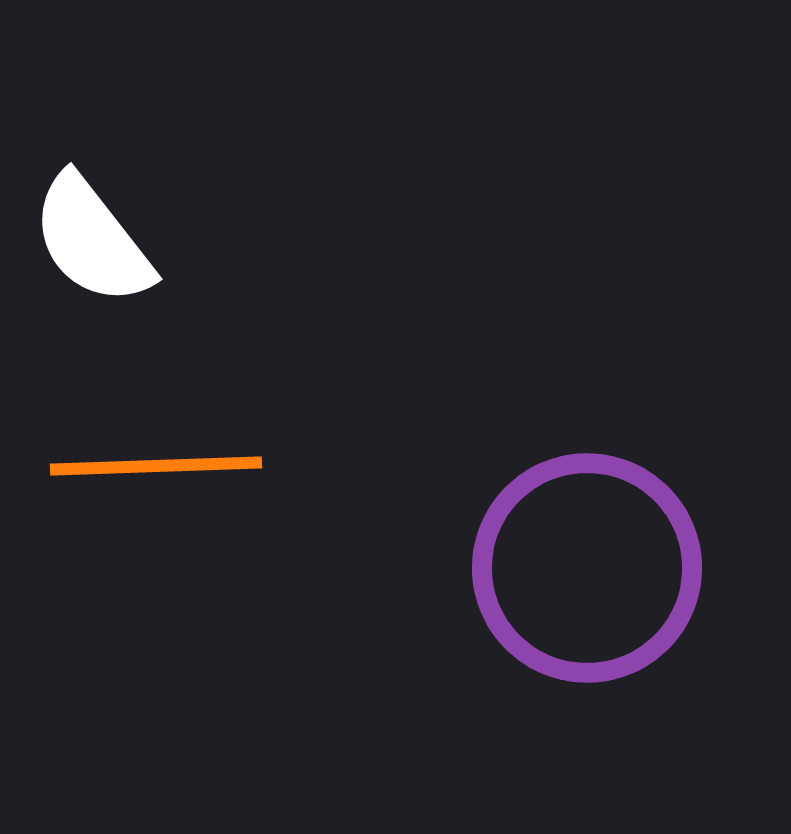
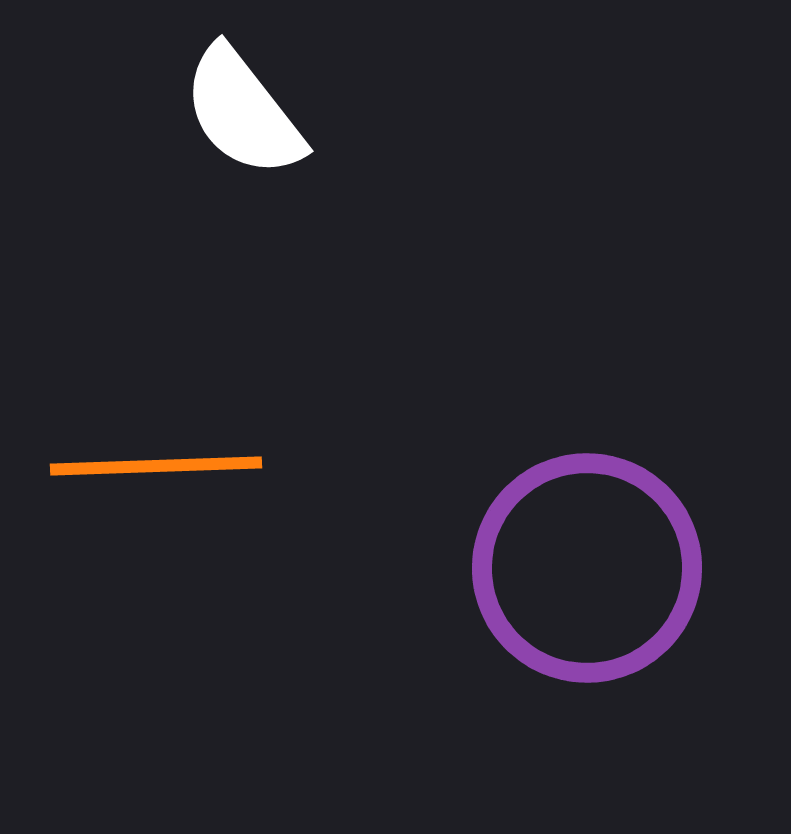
white semicircle: moved 151 px right, 128 px up
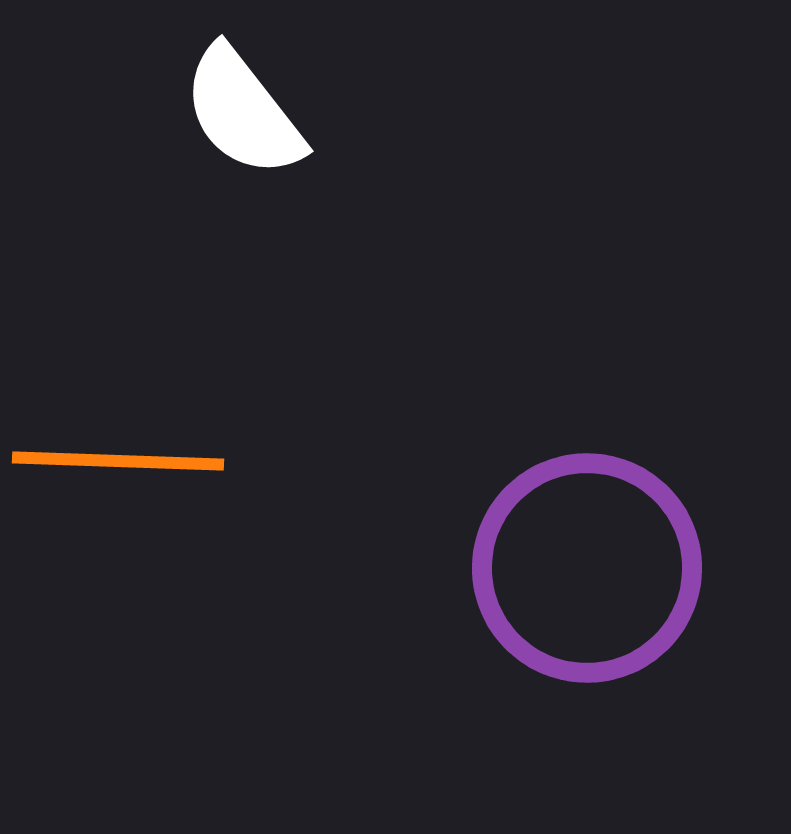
orange line: moved 38 px left, 5 px up; rotated 4 degrees clockwise
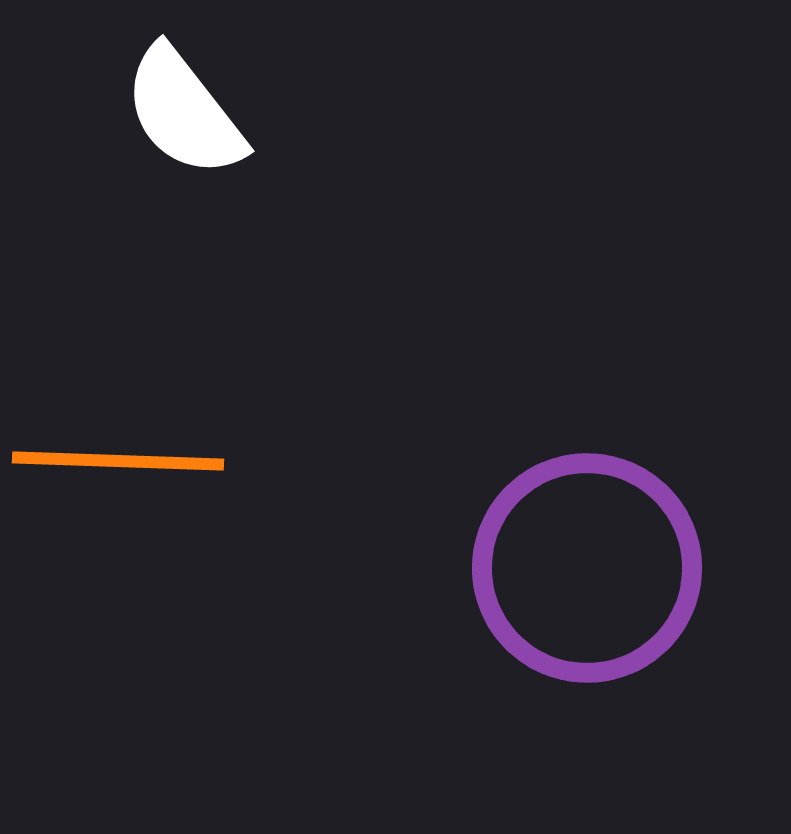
white semicircle: moved 59 px left
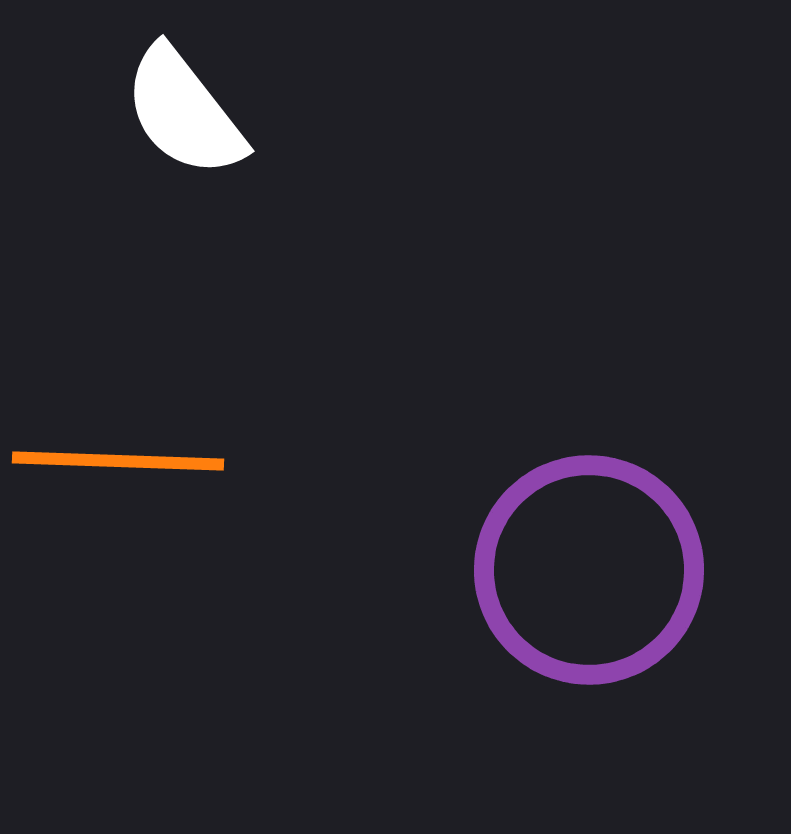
purple circle: moved 2 px right, 2 px down
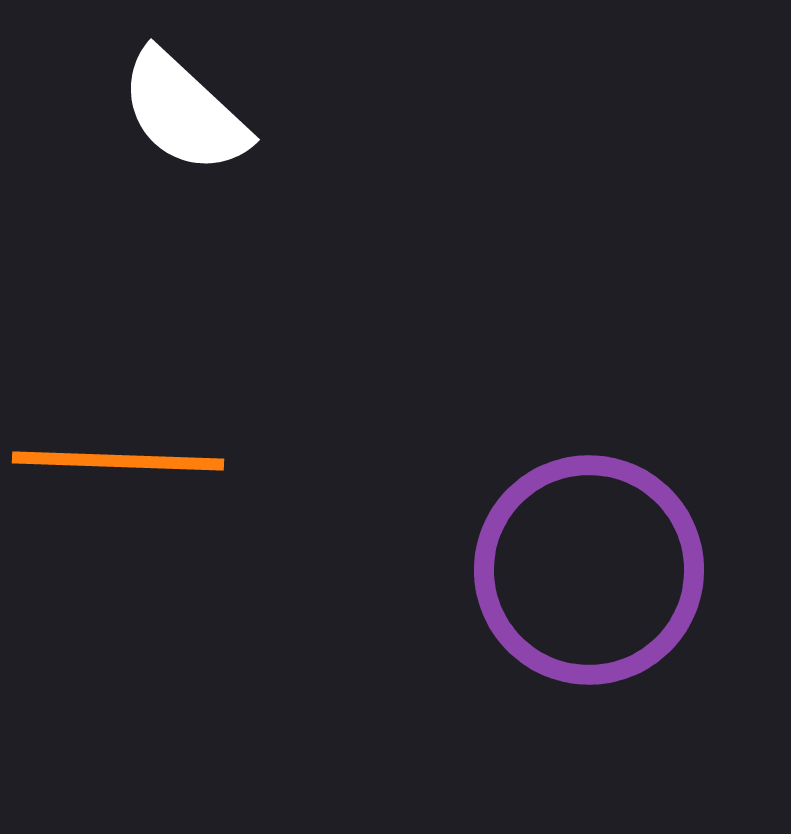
white semicircle: rotated 9 degrees counterclockwise
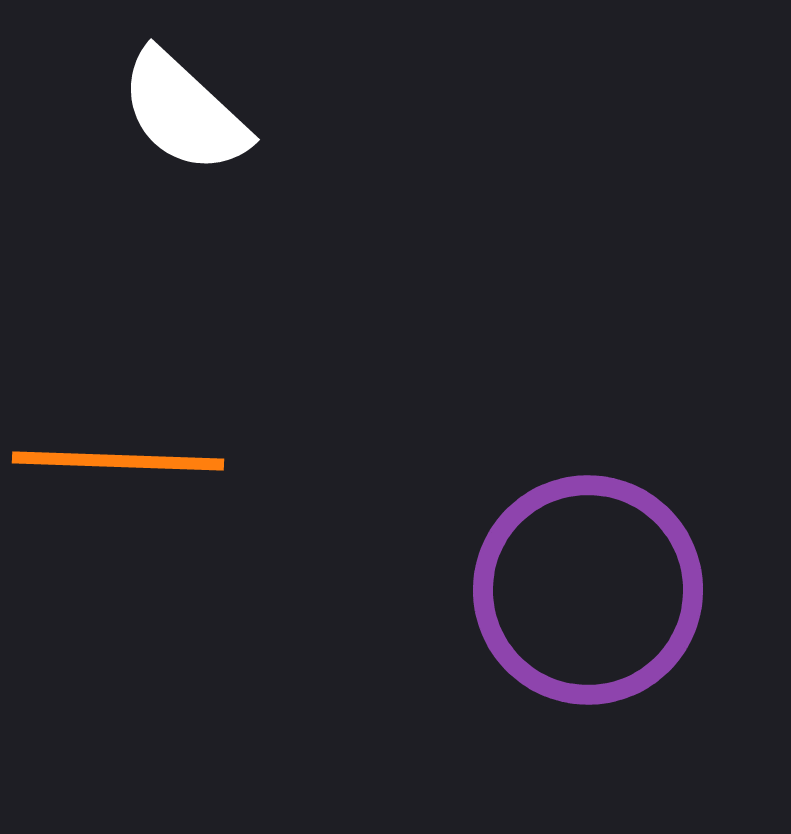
purple circle: moved 1 px left, 20 px down
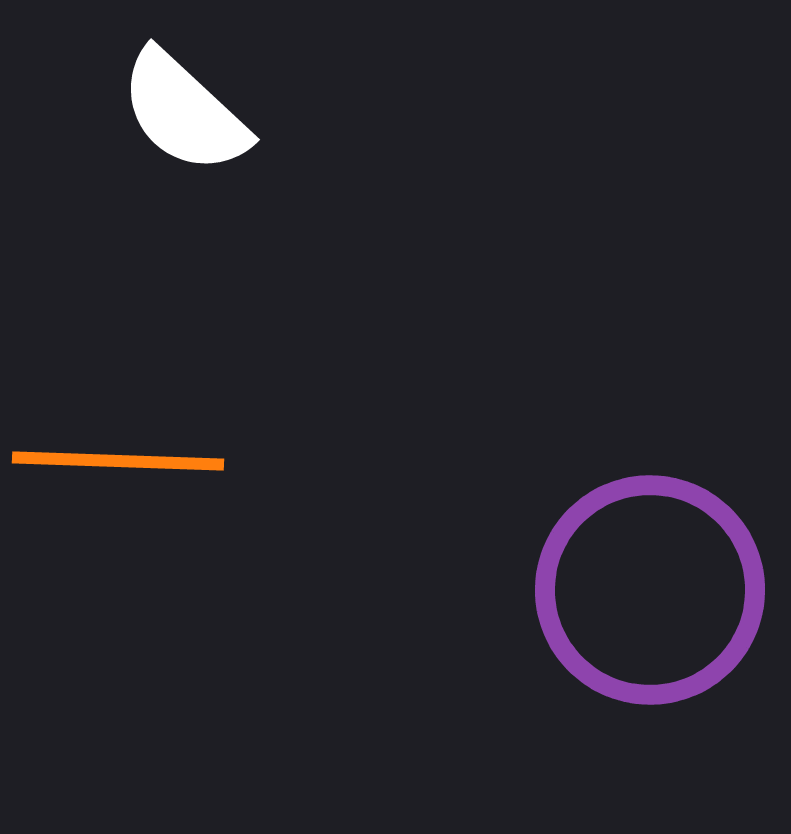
purple circle: moved 62 px right
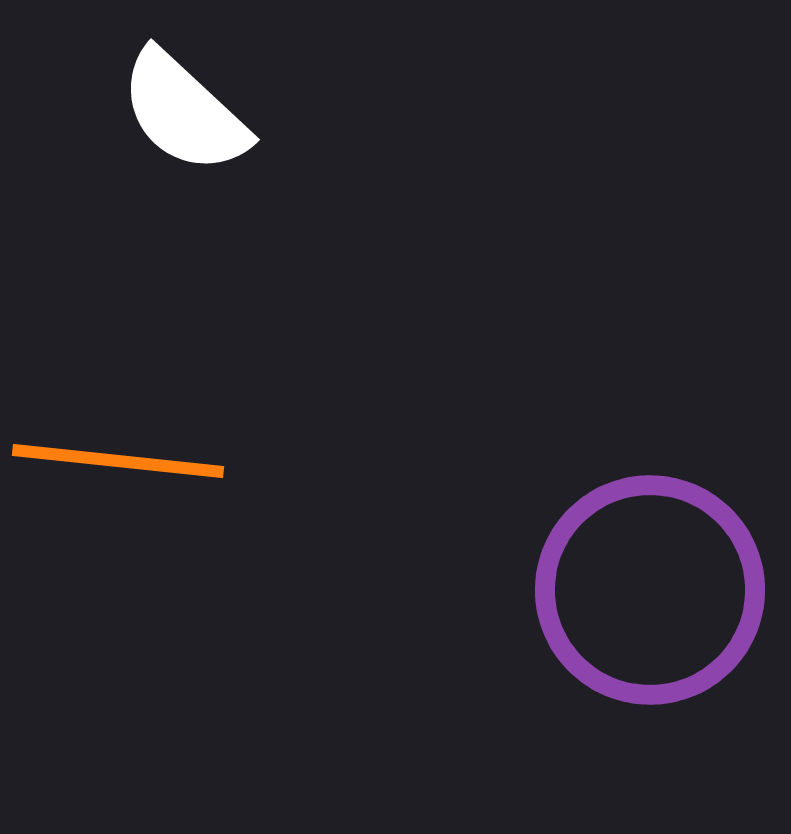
orange line: rotated 4 degrees clockwise
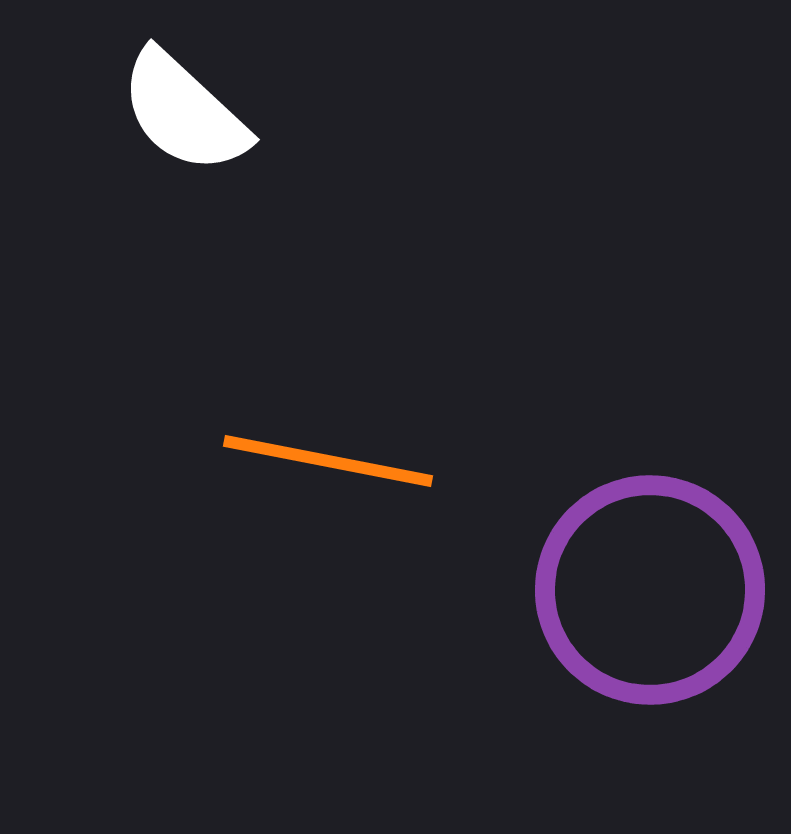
orange line: moved 210 px right; rotated 5 degrees clockwise
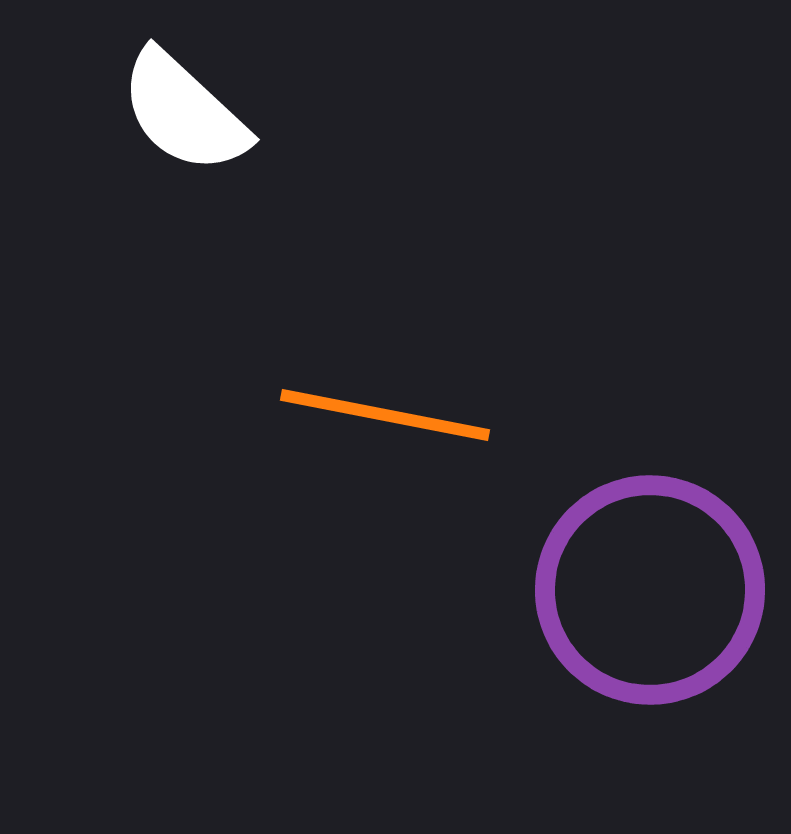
orange line: moved 57 px right, 46 px up
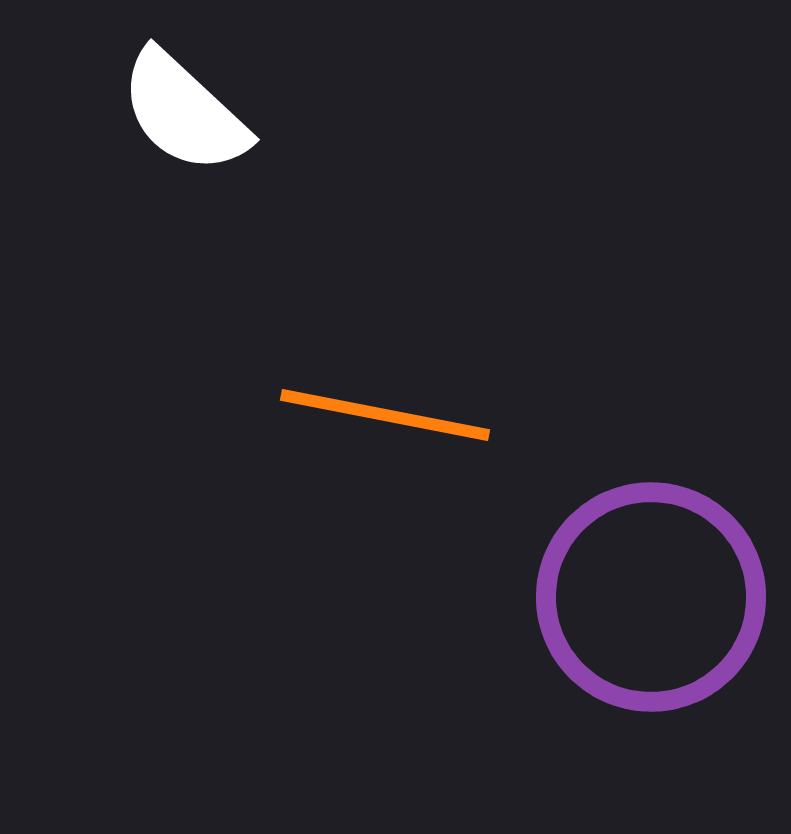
purple circle: moved 1 px right, 7 px down
